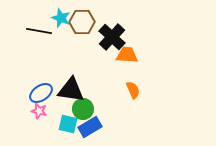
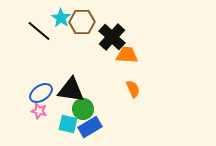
cyan star: rotated 12 degrees clockwise
black line: rotated 30 degrees clockwise
orange semicircle: moved 1 px up
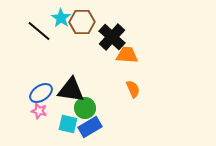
green circle: moved 2 px right, 1 px up
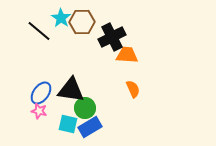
black cross: rotated 20 degrees clockwise
blue ellipse: rotated 20 degrees counterclockwise
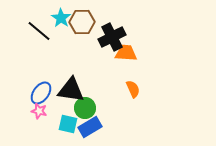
orange trapezoid: moved 1 px left, 2 px up
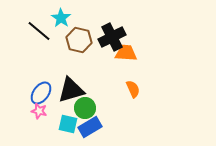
brown hexagon: moved 3 px left, 18 px down; rotated 15 degrees clockwise
black triangle: rotated 24 degrees counterclockwise
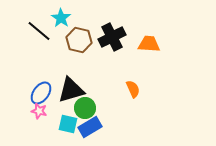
orange trapezoid: moved 23 px right, 9 px up
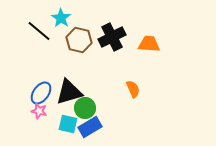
black triangle: moved 2 px left, 2 px down
